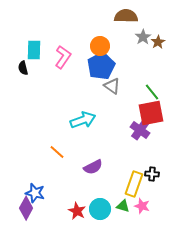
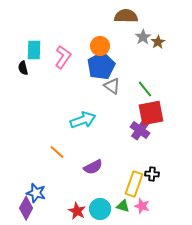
green line: moved 7 px left, 3 px up
blue star: moved 1 px right
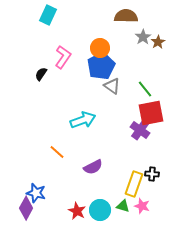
orange circle: moved 2 px down
cyan rectangle: moved 14 px right, 35 px up; rotated 24 degrees clockwise
black semicircle: moved 18 px right, 6 px down; rotated 48 degrees clockwise
cyan circle: moved 1 px down
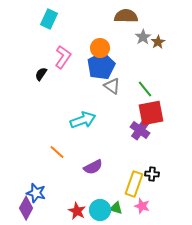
cyan rectangle: moved 1 px right, 4 px down
green triangle: moved 7 px left, 2 px down
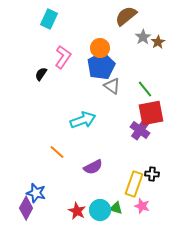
brown semicircle: rotated 40 degrees counterclockwise
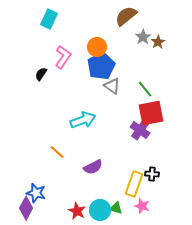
orange circle: moved 3 px left, 1 px up
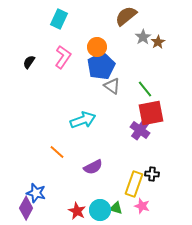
cyan rectangle: moved 10 px right
black semicircle: moved 12 px left, 12 px up
